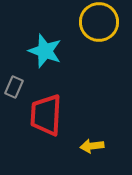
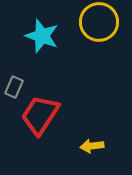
cyan star: moved 3 px left, 15 px up
red trapezoid: moved 6 px left; rotated 30 degrees clockwise
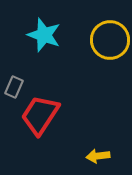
yellow circle: moved 11 px right, 18 px down
cyan star: moved 2 px right, 1 px up
yellow arrow: moved 6 px right, 10 px down
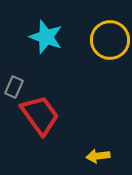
cyan star: moved 2 px right, 2 px down
red trapezoid: rotated 111 degrees clockwise
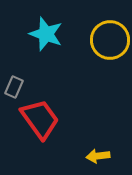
cyan star: moved 3 px up
red trapezoid: moved 4 px down
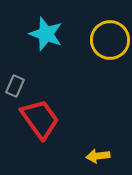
gray rectangle: moved 1 px right, 1 px up
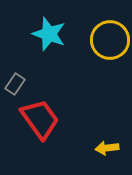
cyan star: moved 3 px right
gray rectangle: moved 2 px up; rotated 10 degrees clockwise
yellow arrow: moved 9 px right, 8 px up
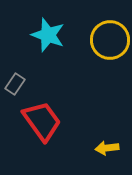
cyan star: moved 1 px left, 1 px down
red trapezoid: moved 2 px right, 2 px down
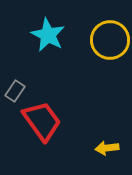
cyan star: rotated 8 degrees clockwise
gray rectangle: moved 7 px down
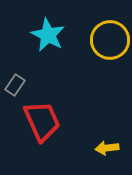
gray rectangle: moved 6 px up
red trapezoid: rotated 12 degrees clockwise
